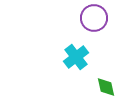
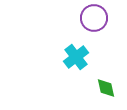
green diamond: moved 1 px down
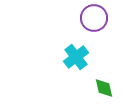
green diamond: moved 2 px left
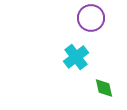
purple circle: moved 3 px left
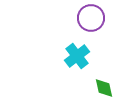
cyan cross: moved 1 px right, 1 px up
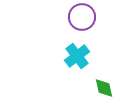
purple circle: moved 9 px left, 1 px up
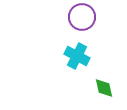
cyan cross: rotated 25 degrees counterclockwise
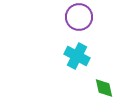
purple circle: moved 3 px left
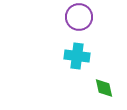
cyan cross: rotated 20 degrees counterclockwise
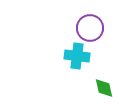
purple circle: moved 11 px right, 11 px down
